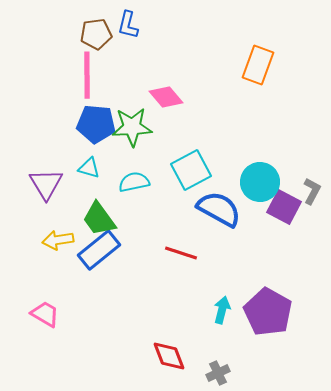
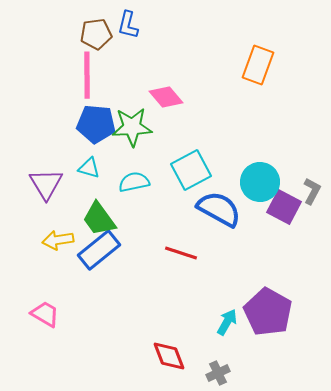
cyan arrow: moved 5 px right, 12 px down; rotated 16 degrees clockwise
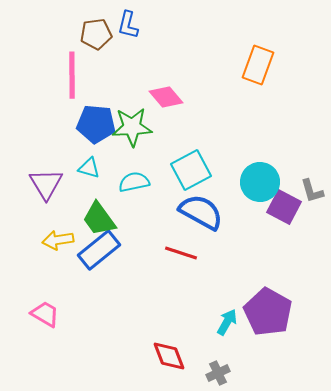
pink line: moved 15 px left
gray L-shape: rotated 136 degrees clockwise
blue semicircle: moved 18 px left, 3 px down
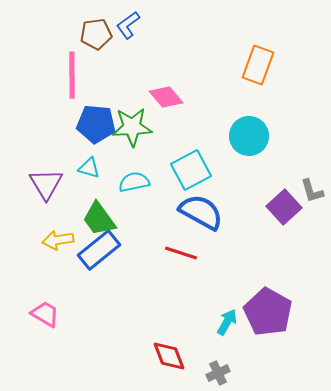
blue L-shape: rotated 40 degrees clockwise
cyan circle: moved 11 px left, 46 px up
purple square: rotated 20 degrees clockwise
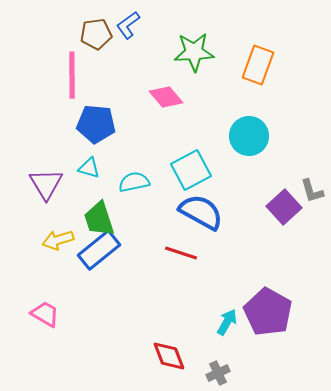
green star: moved 62 px right, 75 px up
green trapezoid: rotated 18 degrees clockwise
yellow arrow: rotated 8 degrees counterclockwise
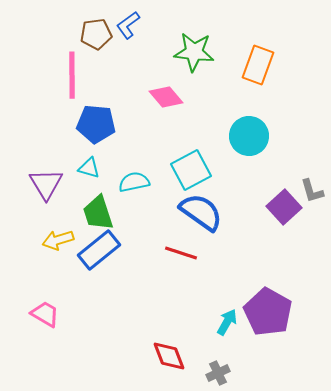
green star: rotated 9 degrees clockwise
blue semicircle: rotated 6 degrees clockwise
green trapezoid: moved 1 px left, 6 px up
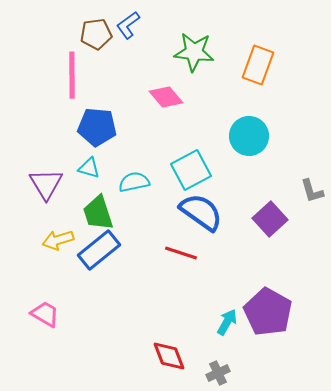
blue pentagon: moved 1 px right, 3 px down
purple square: moved 14 px left, 12 px down
